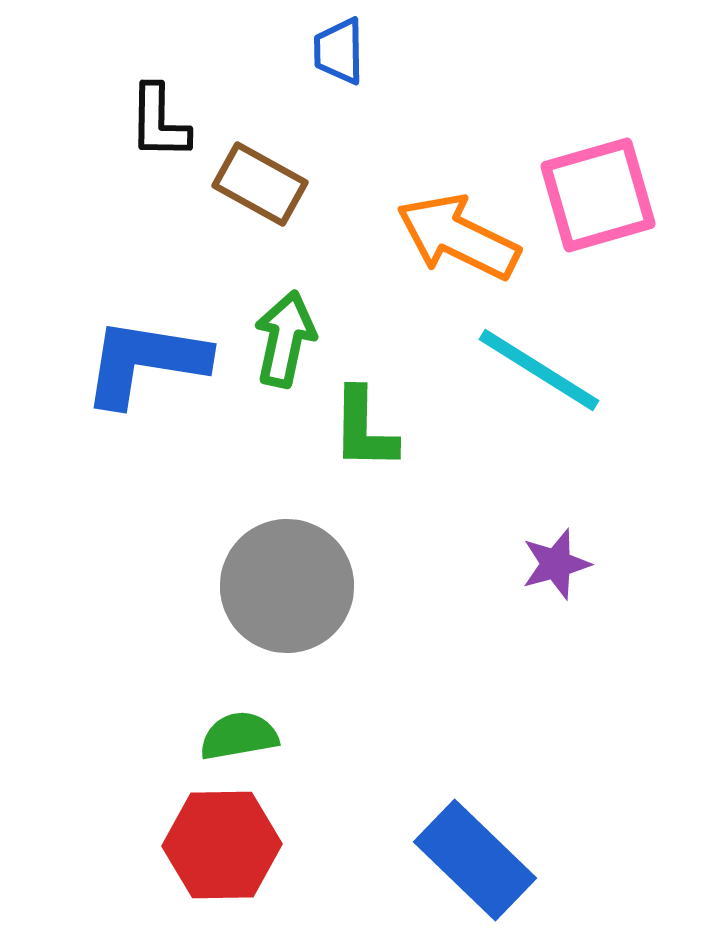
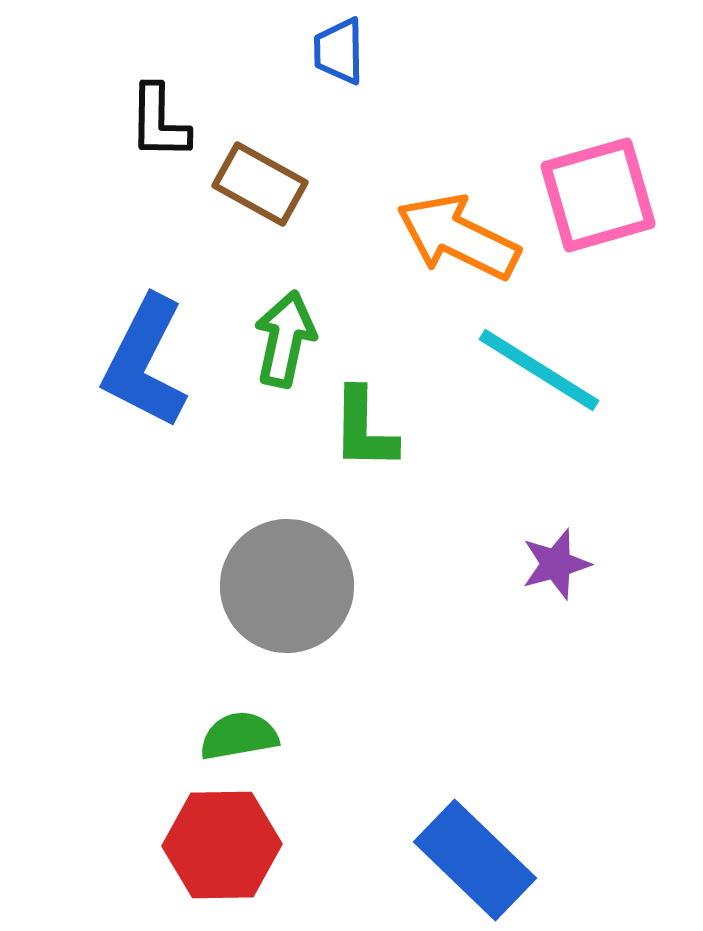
blue L-shape: rotated 72 degrees counterclockwise
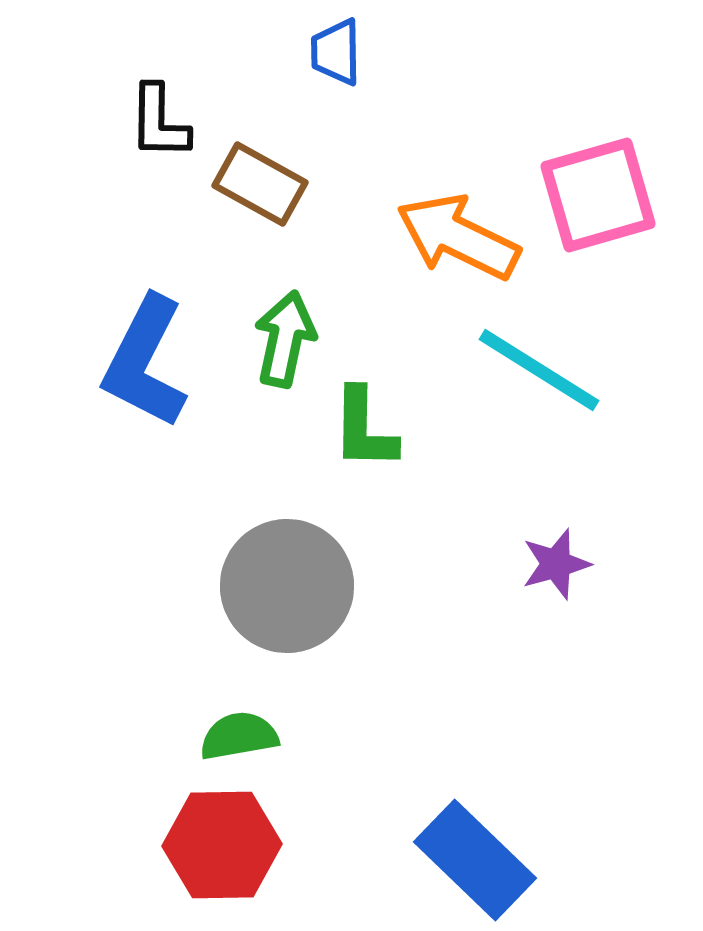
blue trapezoid: moved 3 px left, 1 px down
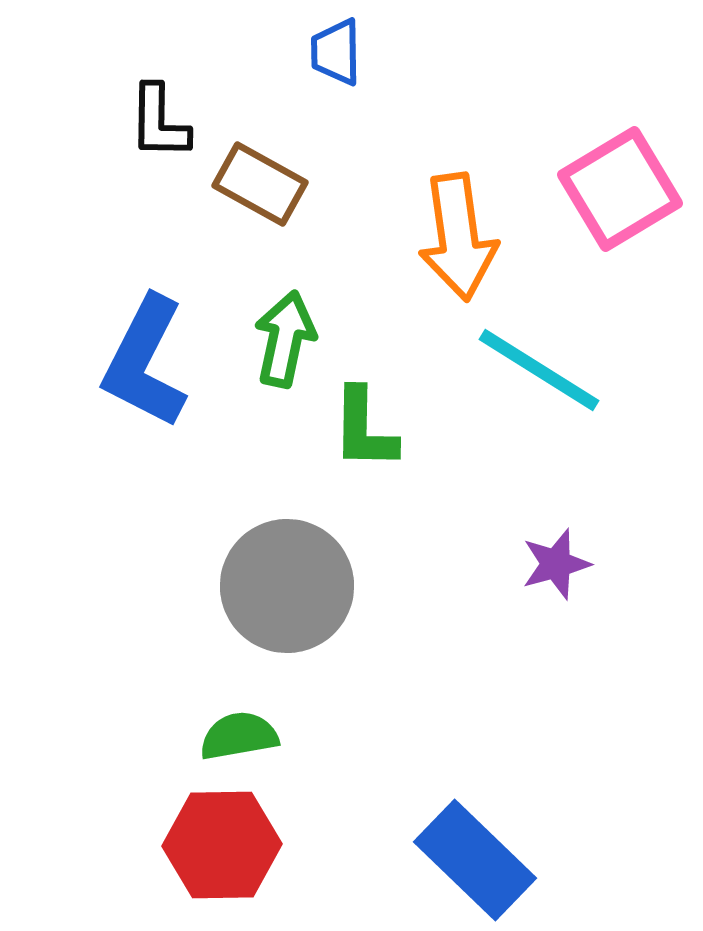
pink square: moved 22 px right, 6 px up; rotated 15 degrees counterclockwise
orange arrow: rotated 124 degrees counterclockwise
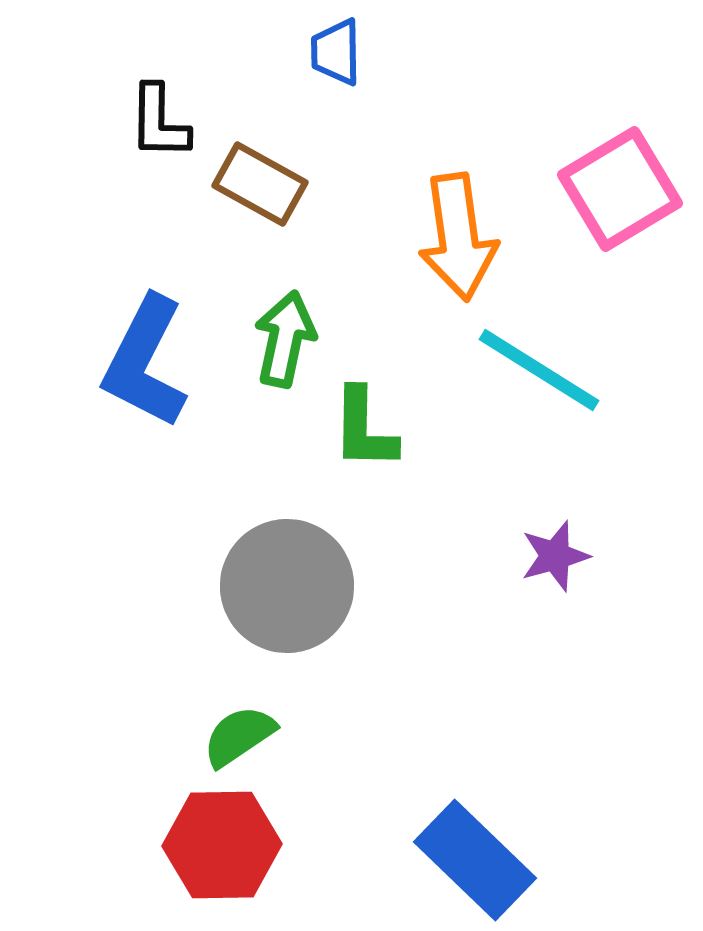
purple star: moved 1 px left, 8 px up
green semicircle: rotated 24 degrees counterclockwise
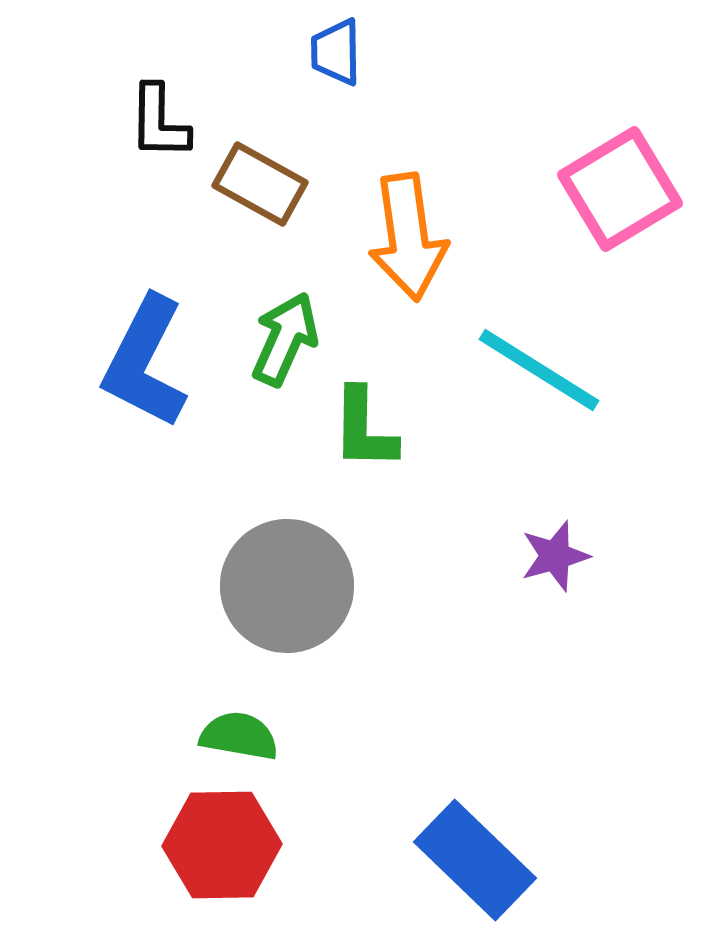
orange arrow: moved 50 px left
green arrow: rotated 12 degrees clockwise
green semicircle: rotated 44 degrees clockwise
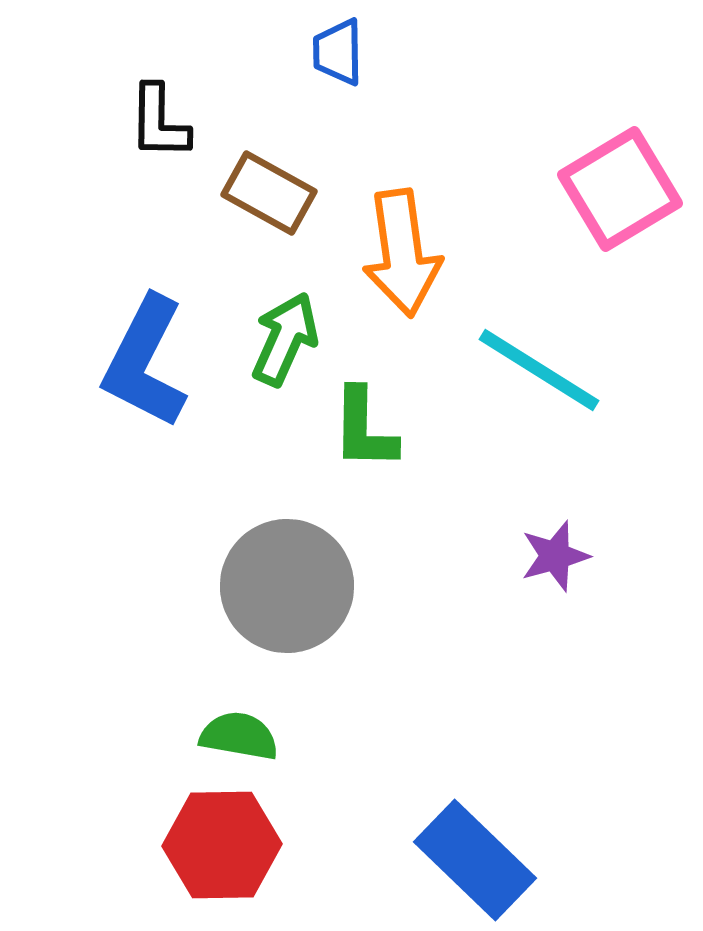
blue trapezoid: moved 2 px right
brown rectangle: moved 9 px right, 9 px down
orange arrow: moved 6 px left, 16 px down
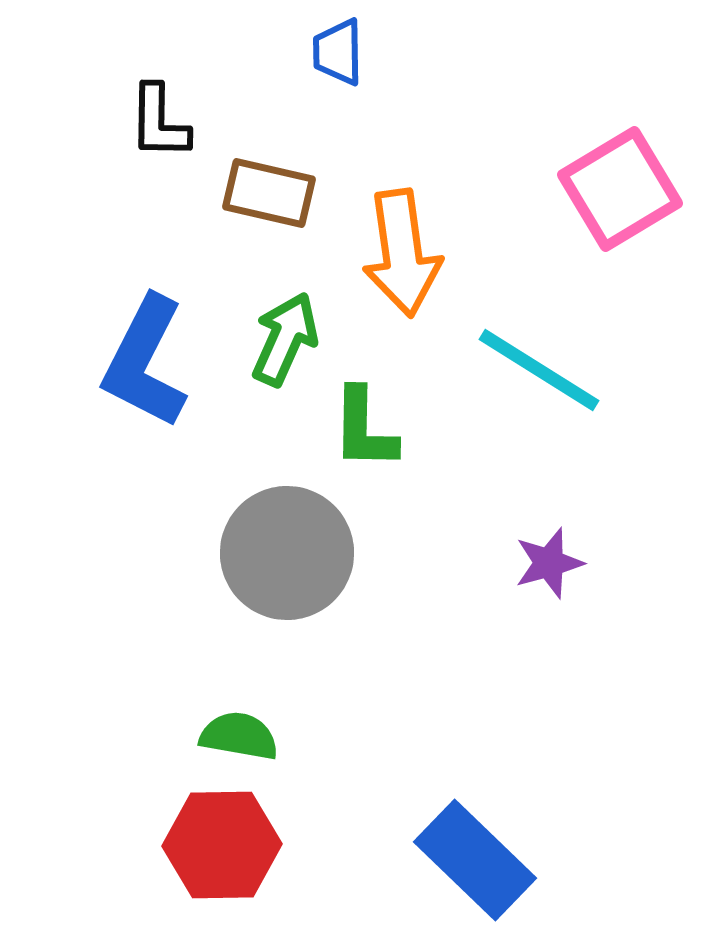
brown rectangle: rotated 16 degrees counterclockwise
purple star: moved 6 px left, 7 px down
gray circle: moved 33 px up
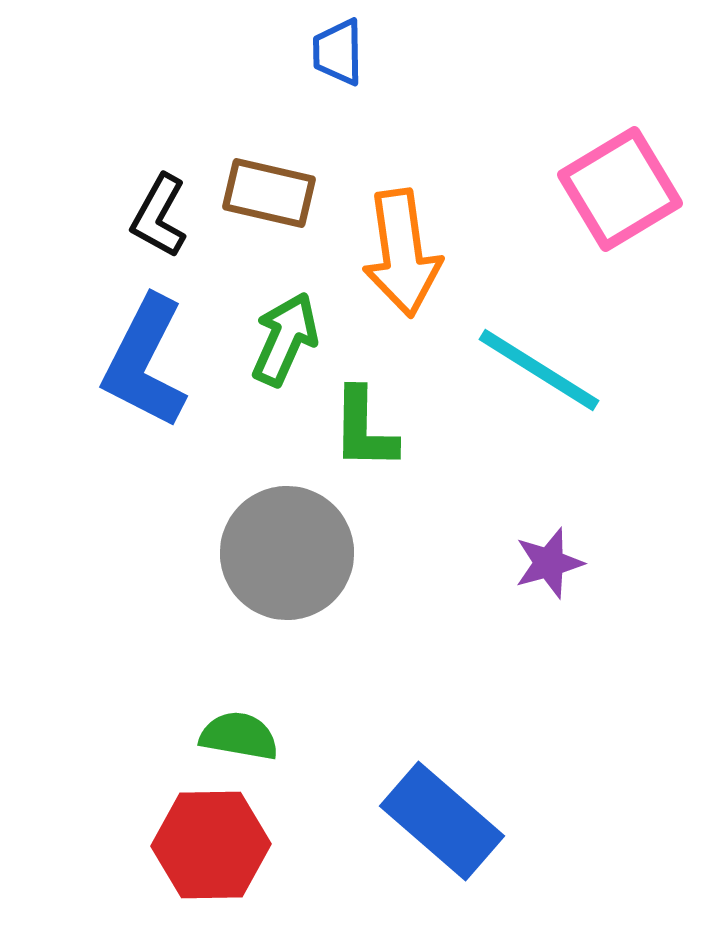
black L-shape: moved 94 px down; rotated 28 degrees clockwise
red hexagon: moved 11 px left
blue rectangle: moved 33 px left, 39 px up; rotated 3 degrees counterclockwise
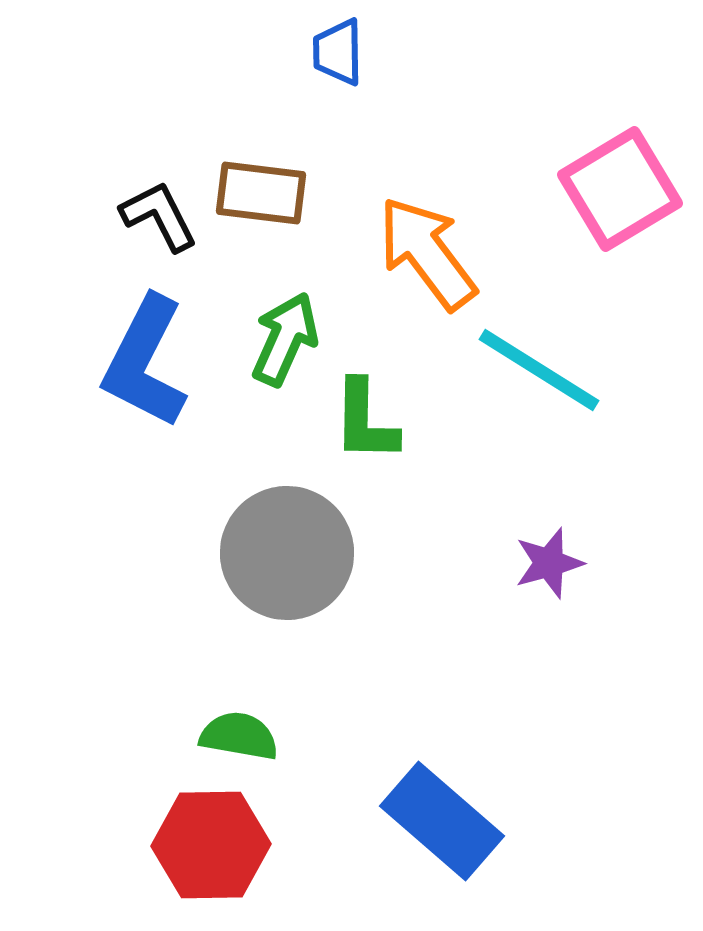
brown rectangle: moved 8 px left; rotated 6 degrees counterclockwise
black L-shape: rotated 124 degrees clockwise
orange arrow: moved 25 px right; rotated 151 degrees clockwise
green L-shape: moved 1 px right, 8 px up
